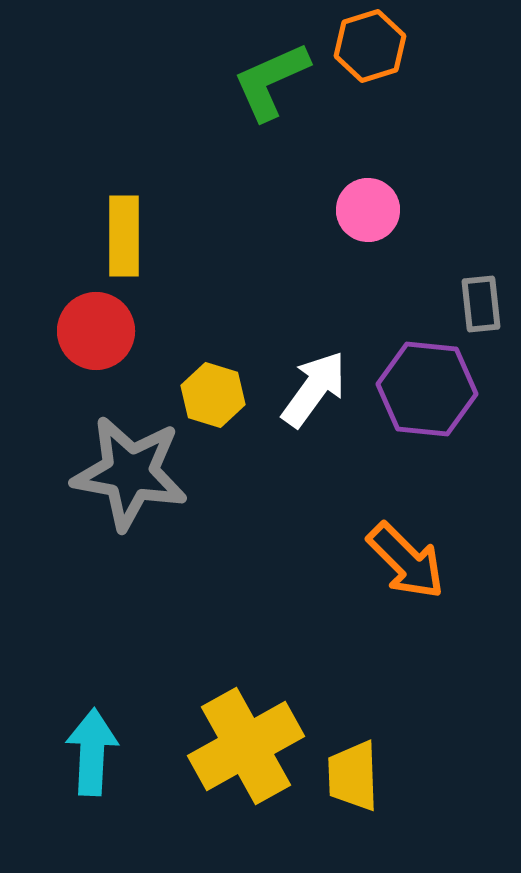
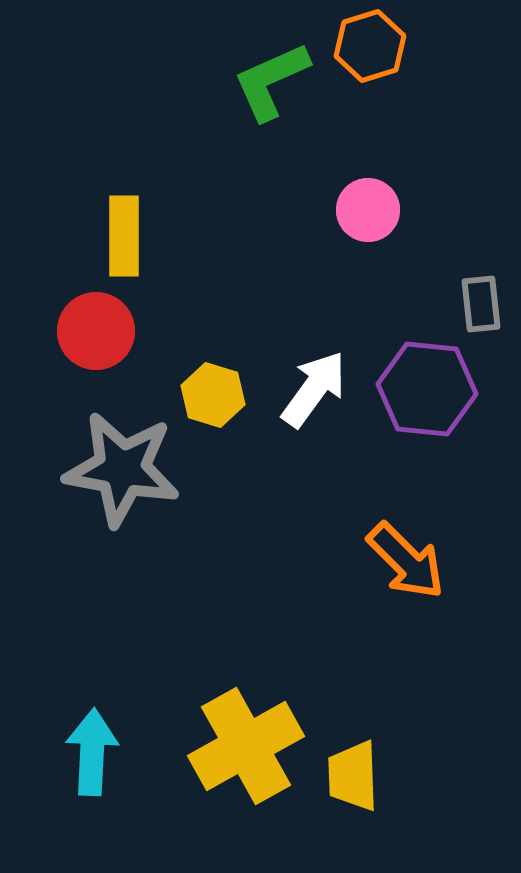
gray star: moved 8 px left, 4 px up
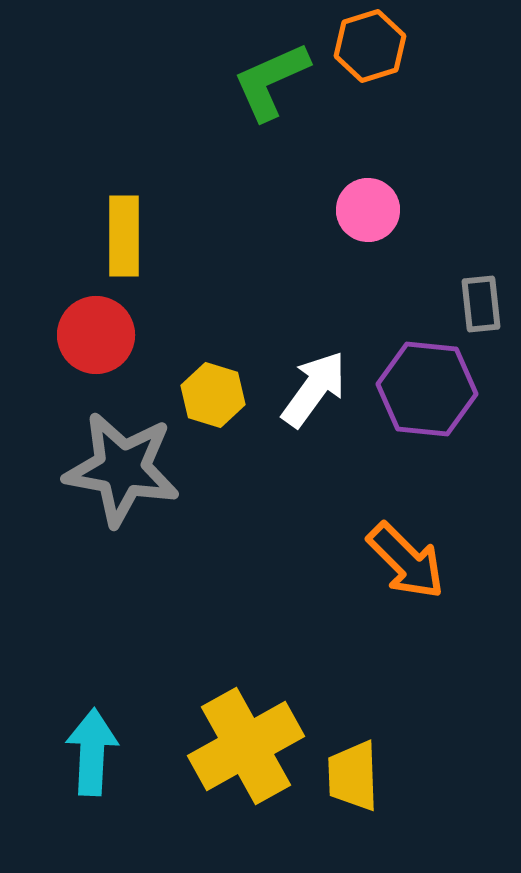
red circle: moved 4 px down
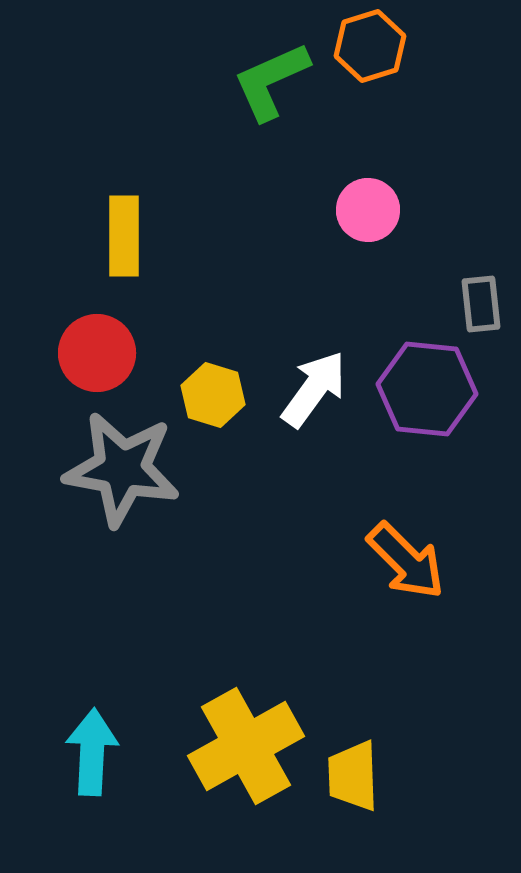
red circle: moved 1 px right, 18 px down
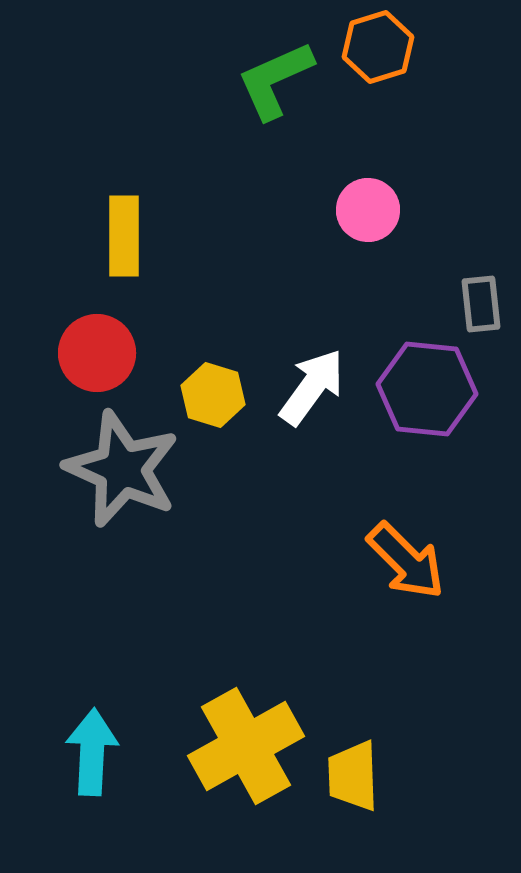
orange hexagon: moved 8 px right, 1 px down
green L-shape: moved 4 px right, 1 px up
white arrow: moved 2 px left, 2 px up
gray star: rotated 14 degrees clockwise
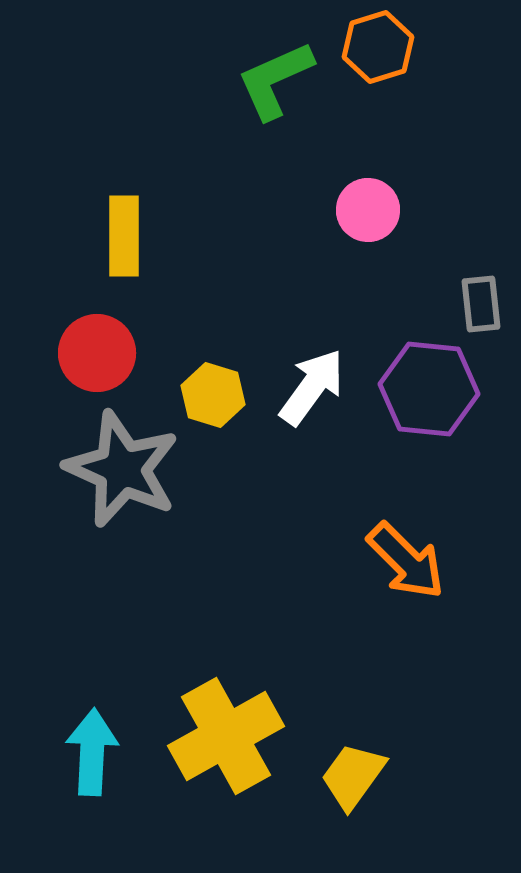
purple hexagon: moved 2 px right
yellow cross: moved 20 px left, 10 px up
yellow trapezoid: rotated 38 degrees clockwise
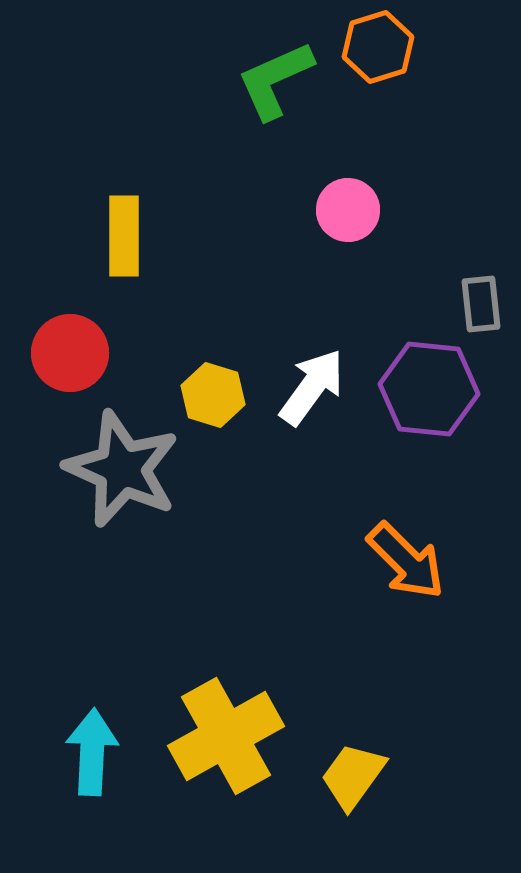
pink circle: moved 20 px left
red circle: moved 27 px left
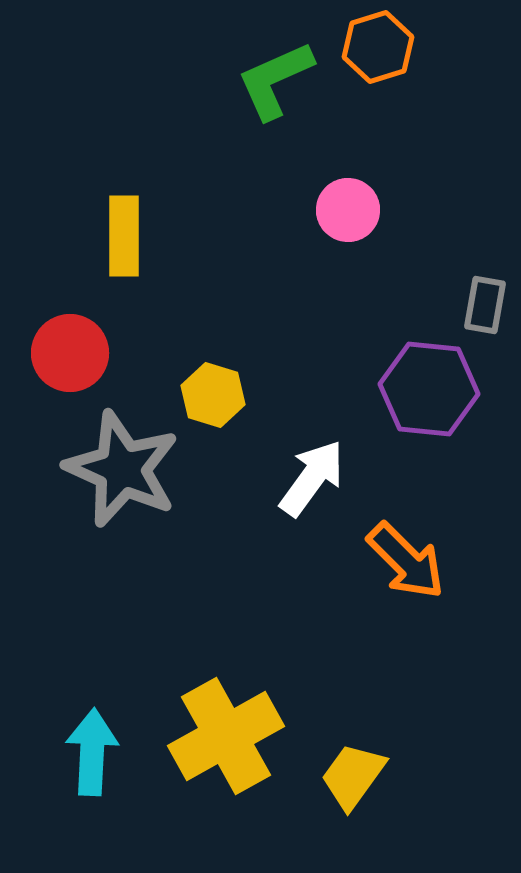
gray rectangle: moved 4 px right, 1 px down; rotated 16 degrees clockwise
white arrow: moved 91 px down
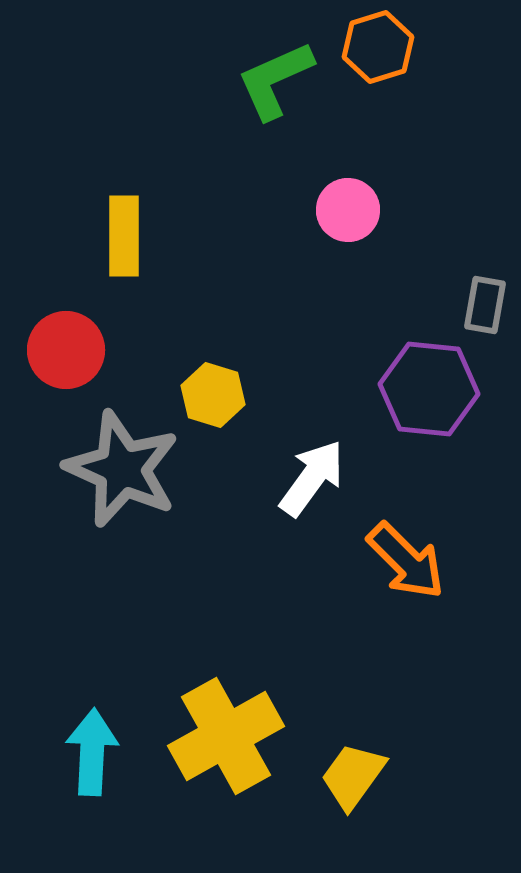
red circle: moved 4 px left, 3 px up
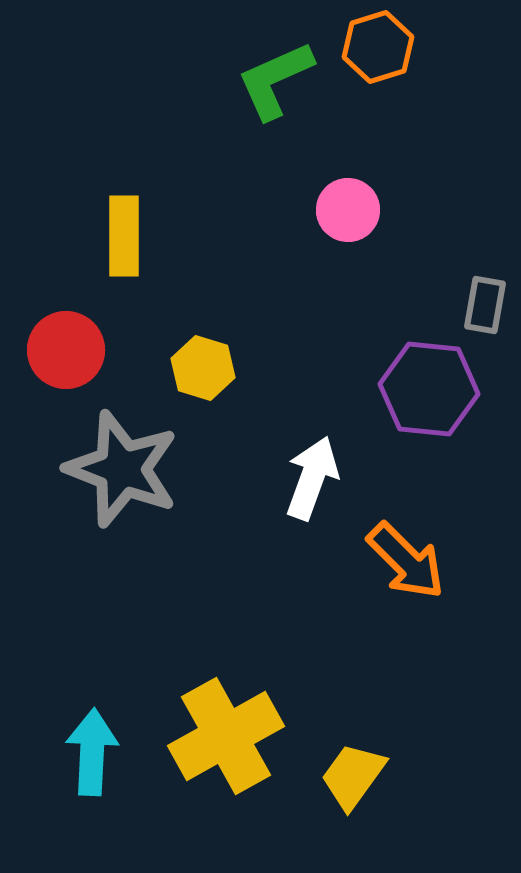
yellow hexagon: moved 10 px left, 27 px up
gray star: rotated 3 degrees counterclockwise
white arrow: rotated 16 degrees counterclockwise
